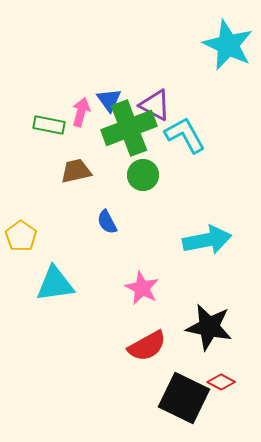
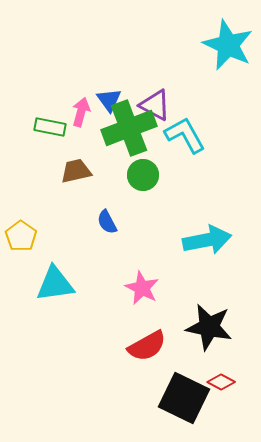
green rectangle: moved 1 px right, 2 px down
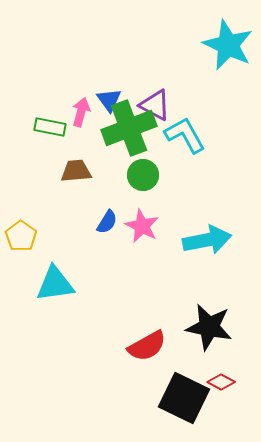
brown trapezoid: rotated 8 degrees clockwise
blue semicircle: rotated 120 degrees counterclockwise
pink star: moved 62 px up
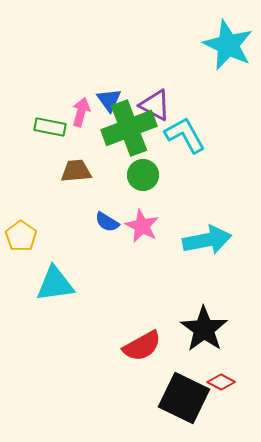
blue semicircle: rotated 90 degrees clockwise
black star: moved 5 px left, 2 px down; rotated 24 degrees clockwise
red semicircle: moved 5 px left
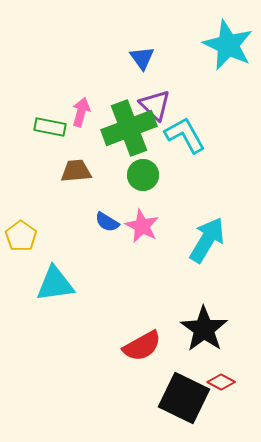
blue triangle: moved 33 px right, 42 px up
purple triangle: rotated 16 degrees clockwise
cyan arrow: rotated 48 degrees counterclockwise
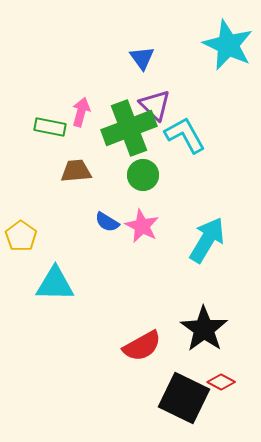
cyan triangle: rotated 9 degrees clockwise
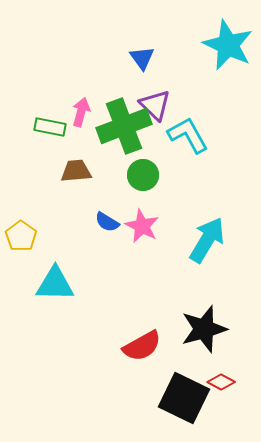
green cross: moved 5 px left, 2 px up
cyan L-shape: moved 3 px right
black star: rotated 21 degrees clockwise
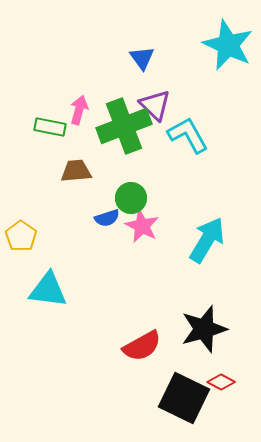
pink arrow: moved 2 px left, 2 px up
green circle: moved 12 px left, 23 px down
blue semicircle: moved 4 px up; rotated 50 degrees counterclockwise
cyan triangle: moved 7 px left, 6 px down; rotated 6 degrees clockwise
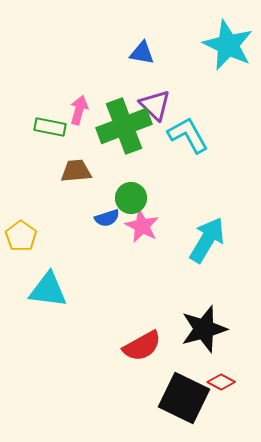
blue triangle: moved 5 px up; rotated 44 degrees counterclockwise
